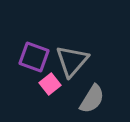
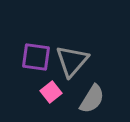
purple square: moved 2 px right; rotated 12 degrees counterclockwise
pink square: moved 1 px right, 8 px down
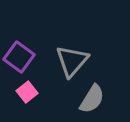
purple square: moved 17 px left; rotated 28 degrees clockwise
pink square: moved 24 px left
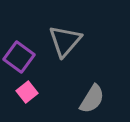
gray triangle: moved 7 px left, 20 px up
